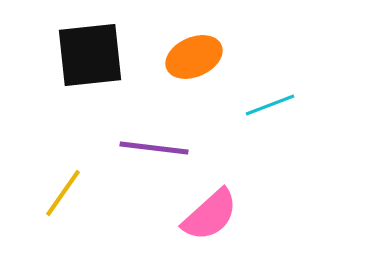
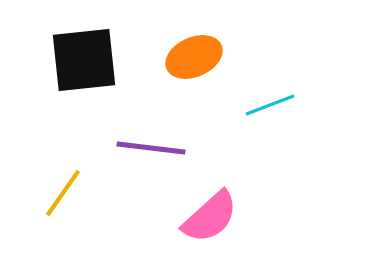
black square: moved 6 px left, 5 px down
purple line: moved 3 px left
pink semicircle: moved 2 px down
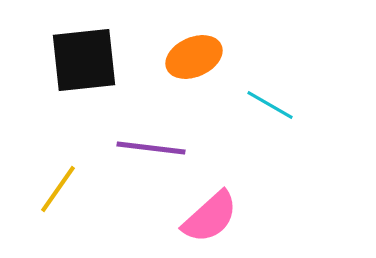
cyan line: rotated 51 degrees clockwise
yellow line: moved 5 px left, 4 px up
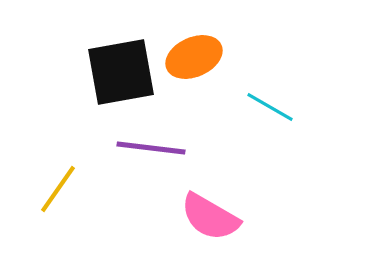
black square: moved 37 px right, 12 px down; rotated 4 degrees counterclockwise
cyan line: moved 2 px down
pink semicircle: rotated 72 degrees clockwise
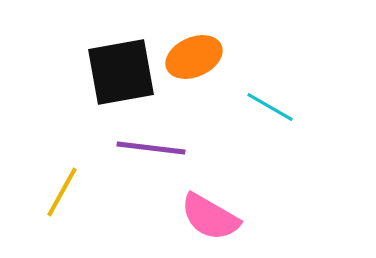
yellow line: moved 4 px right, 3 px down; rotated 6 degrees counterclockwise
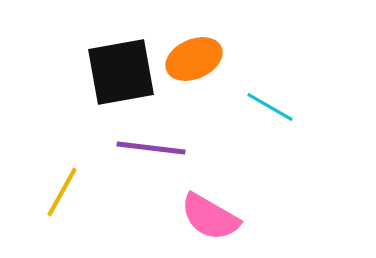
orange ellipse: moved 2 px down
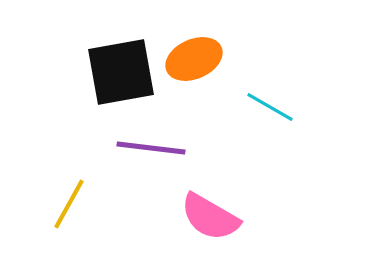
yellow line: moved 7 px right, 12 px down
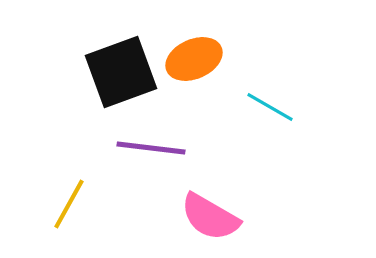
black square: rotated 10 degrees counterclockwise
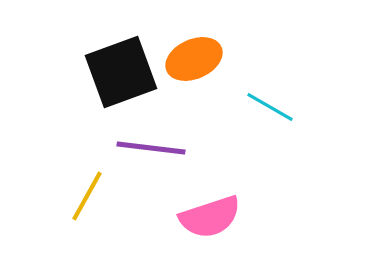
yellow line: moved 18 px right, 8 px up
pink semicircle: rotated 48 degrees counterclockwise
